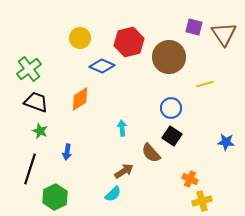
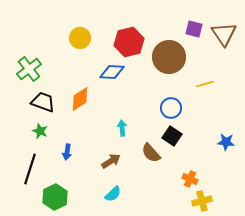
purple square: moved 2 px down
blue diamond: moved 10 px right, 6 px down; rotated 20 degrees counterclockwise
black trapezoid: moved 7 px right
brown arrow: moved 13 px left, 10 px up
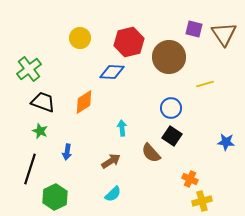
orange diamond: moved 4 px right, 3 px down
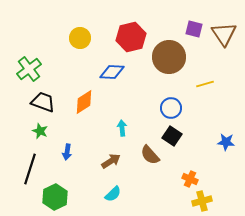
red hexagon: moved 2 px right, 5 px up
brown semicircle: moved 1 px left, 2 px down
